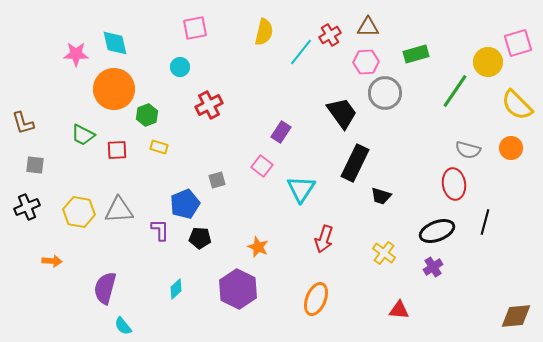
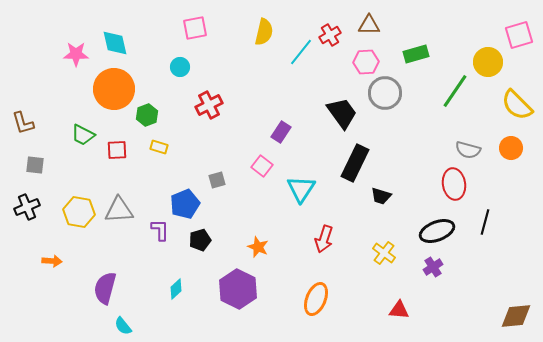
brown triangle at (368, 27): moved 1 px right, 2 px up
pink square at (518, 43): moved 1 px right, 8 px up
black pentagon at (200, 238): moved 2 px down; rotated 20 degrees counterclockwise
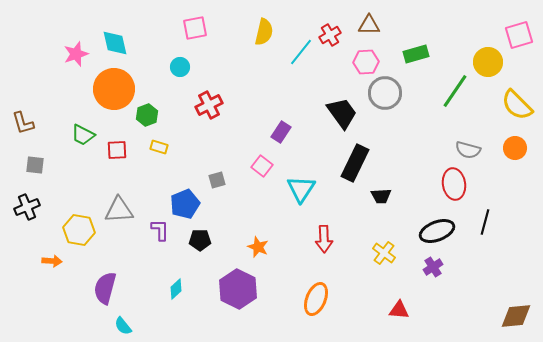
pink star at (76, 54): rotated 20 degrees counterclockwise
orange circle at (511, 148): moved 4 px right
black trapezoid at (381, 196): rotated 20 degrees counterclockwise
yellow hexagon at (79, 212): moved 18 px down
red arrow at (324, 239): rotated 20 degrees counterclockwise
black pentagon at (200, 240): rotated 15 degrees clockwise
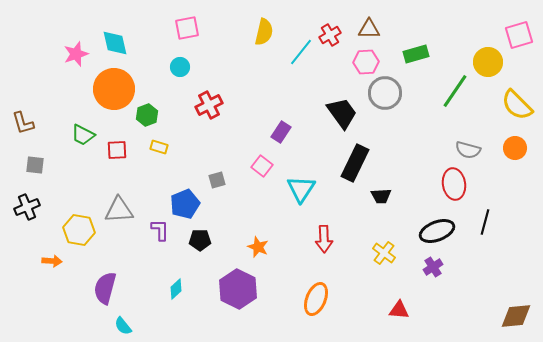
brown triangle at (369, 25): moved 4 px down
pink square at (195, 28): moved 8 px left
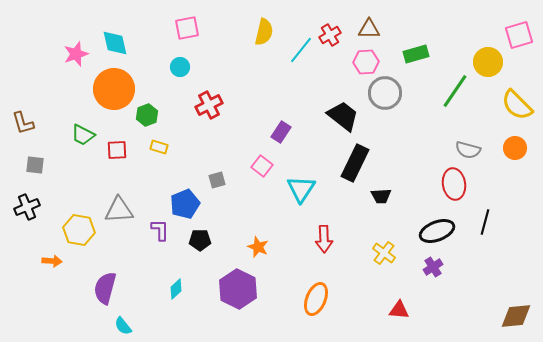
cyan line at (301, 52): moved 2 px up
black trapezoid at (342, 113): moved 1 px right, 3 px down; rotated 16 degrees counterclockwise
